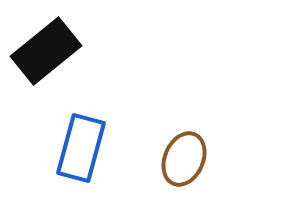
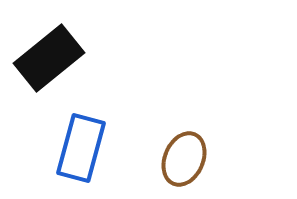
black rectangle: moved 3 px right, 7 px down
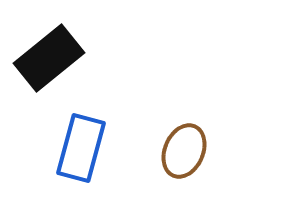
brown ellipse: moved 8 px up
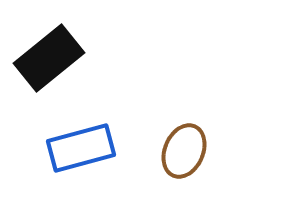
blue rectangle: rotated 60 degrees clockwise
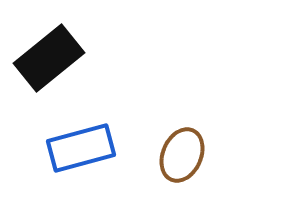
brown ellipse: moved 2 px left, 4 px down
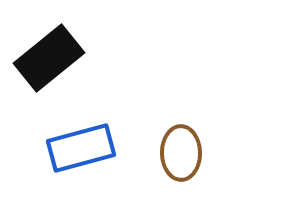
brown ellipse: moved 1 px left, 2 px up; rotated 24 degrees counterclockwise
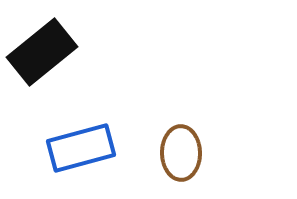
black rectangle: moved 7 px left, 6 px up
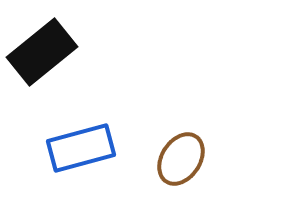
brown ellipse: moved 6 px down; rotated 34 degrees clockwise
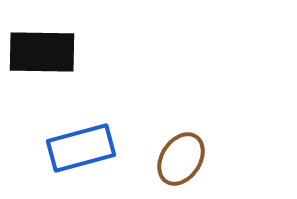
black rectangle: rotated 40 degrees clockwise
